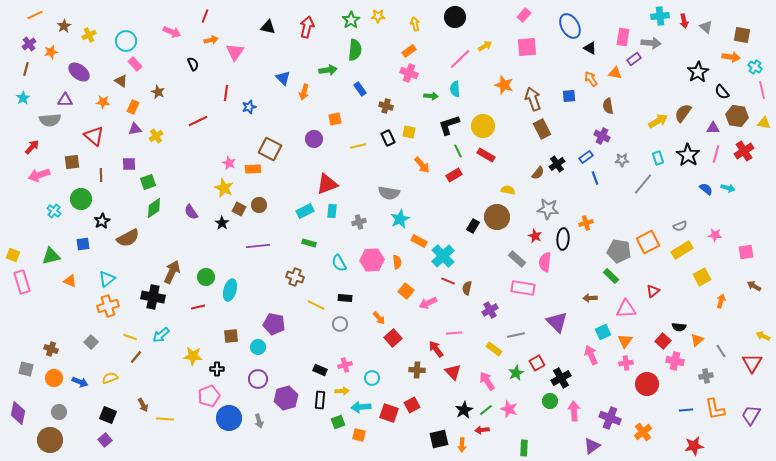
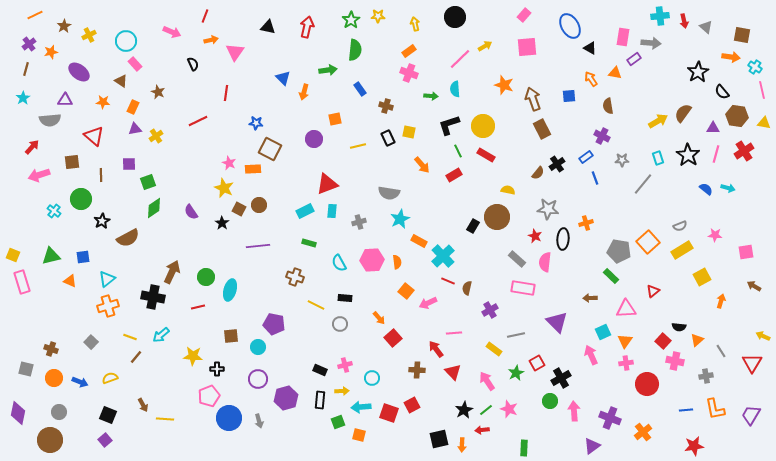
blue star at (249, 107): moved 7 px right, 16 px down; rotated 24 degrees clockwise
orange square at (648, 242): rotated 15 degrees counterclockwise
blue square at (83, 244): moved 13 px down
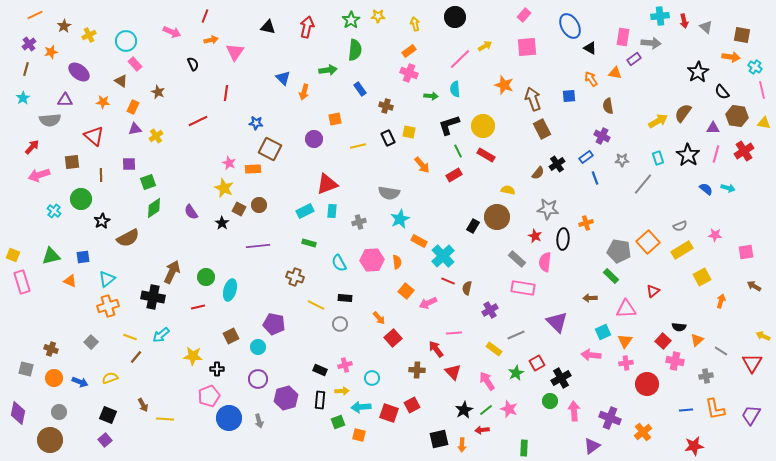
gray line at (516, 335): rotated 12 degrees counterclockwise
brown square at (231, 336): rotated 21 degrees counterclockwise
gray line at (721, 351): rotated 24 degrees counterclockwise
pink arrow at (591, 355): rotated 60 degrees counterclockwise
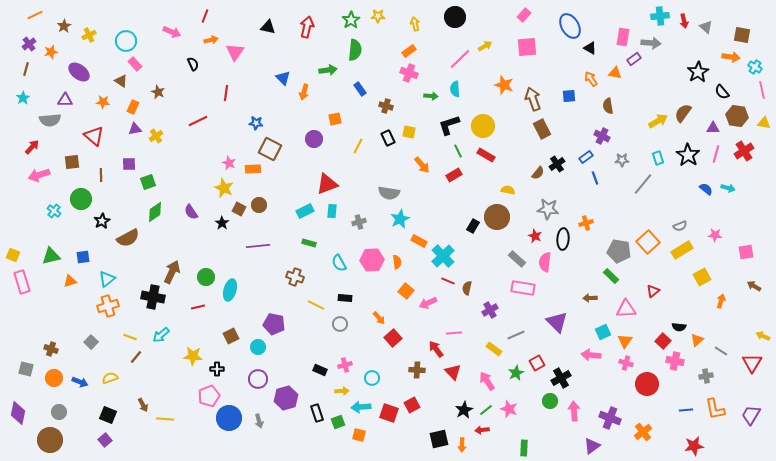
yellow line at (358, 146): rotated 49 degrees counterclockwise
green diamond at (154, 208): moved 1 px right, 4 px down
orange triangle at (70, 281): rotated 40 degrees counterclockwise
pink cross at (626, 363): rotated 24 degrees clockwise
black rectangle at (320, 400): moved 3 px left, 13 px down; rotated 24 degrees counterclockwise
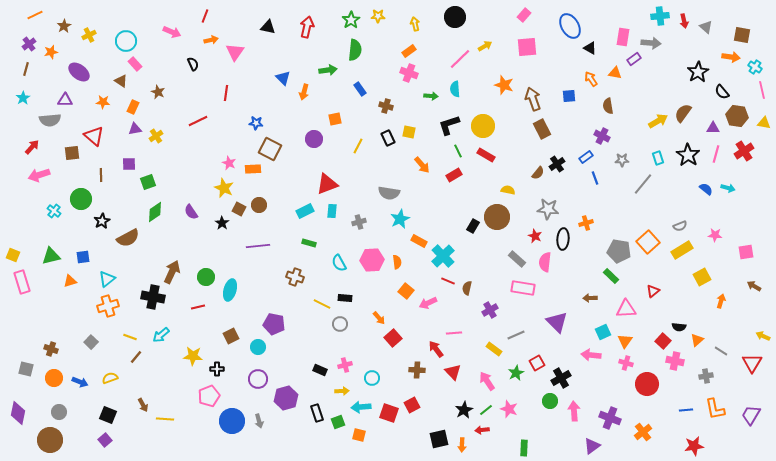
brown square at (72, 162): moved 9 px up
yellow line at (316, 305): moved 6 px right, 1 px up
blue circle at (229, 418): moved 3 px right, 3 px down
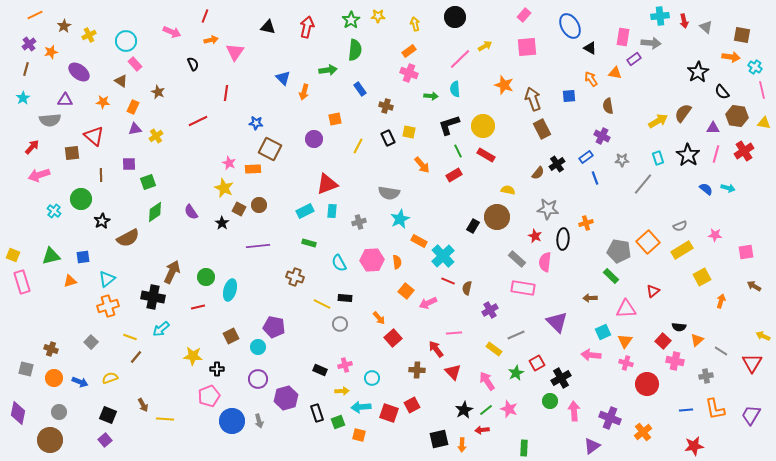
purple pentagon at (274, 324): moved 3 px down
cyan arrow at (161, 335): moved 6 px up
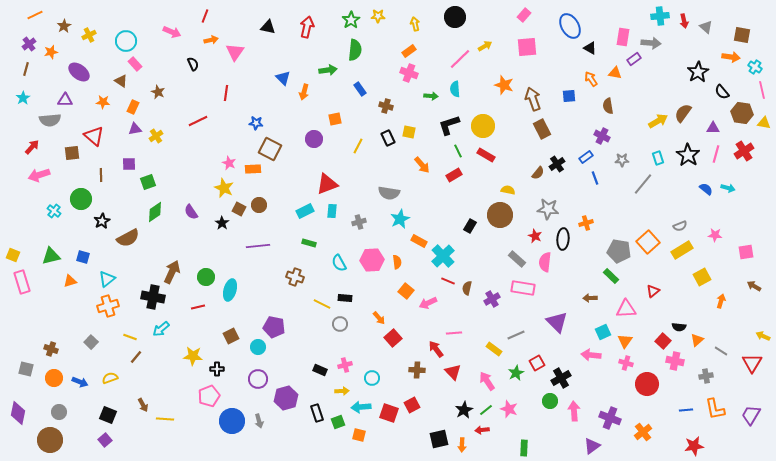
brown hexagon at (737, 116): moved 5 px right, 3 px up
brown circle at (497, 217): moved 3 px right, 2 px up
black rectangle at (473, 226): moved 3 px left
blue square at (83, 257): rotated 24 degrees clockwise
purple cross at (490, 310): moved 2 px right, 11 px up
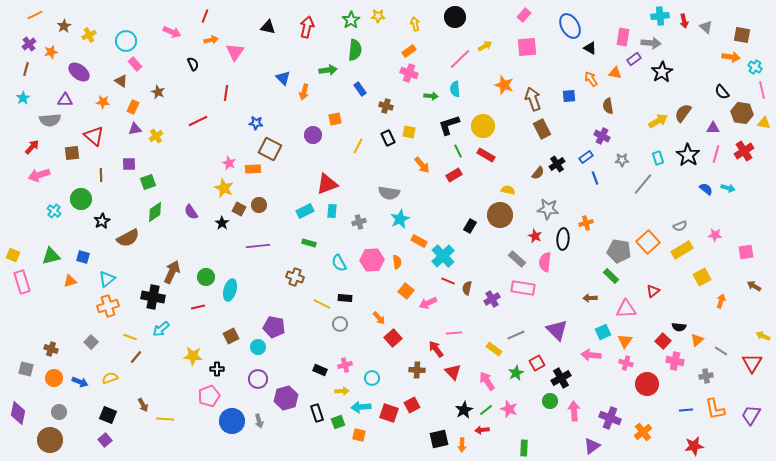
black star at (698, 72): moved 36 px left
purple circle at (314, 139): moved 1 px left, 4 px up
purple triangle at (557, 322): moved 8 px down
